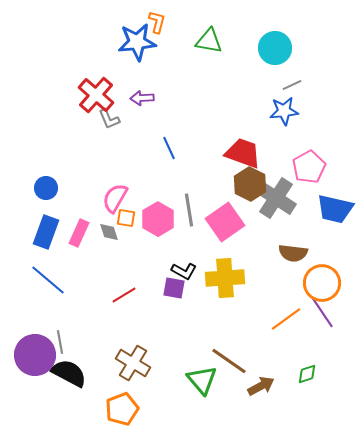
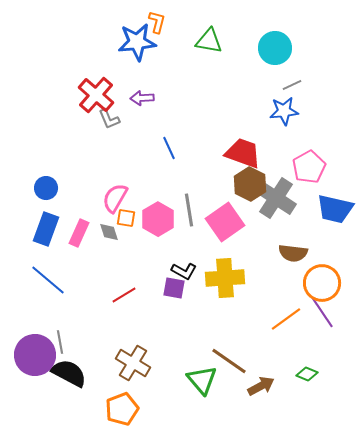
blue rectangle at (46, 232): moved 3 px up
green diamond at (307, 374): rotated 40 degrees clockwise
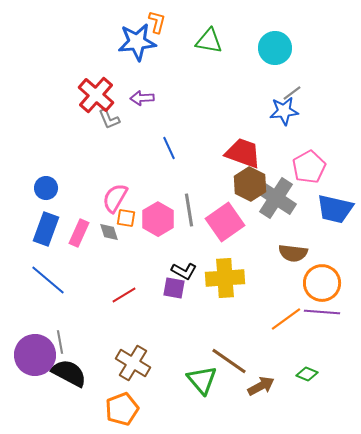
gray line at (292, 85): moved 8 px down; rotated 12 degrees counterclockwise
purple line at (322, 312): rotated 52 degrees counterclockwise
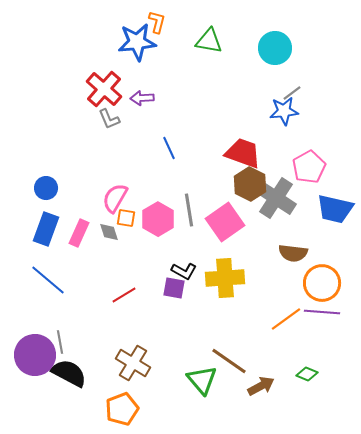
red cross at (96, 95): moved 8 px right, 6 px up
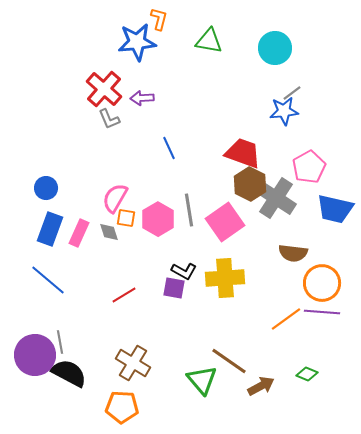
orange L-shape at (157, 22): moved 2 px right, 3 px up
blue rectangle at (46, 229): moved 4 px right
orange pentagon at (122, 409): moved 2 px up; rotated 24 degrees clockwise
